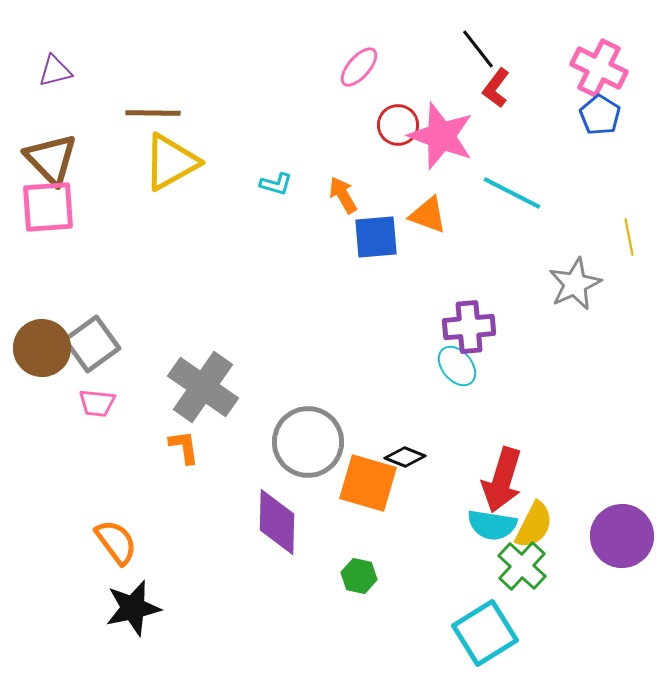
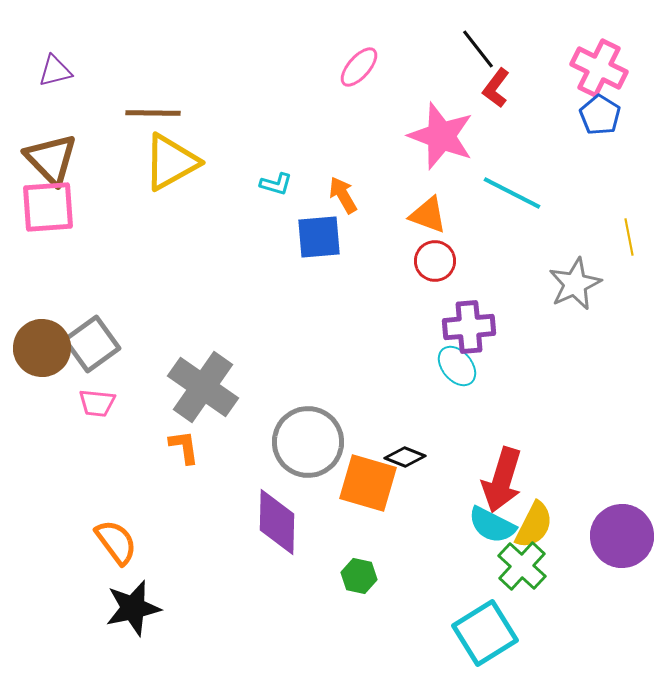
red circle: moved 37 px right, 136 px down
blue square: moved 57 px left
cyan semicircle: rotated 18 degrees clockwise
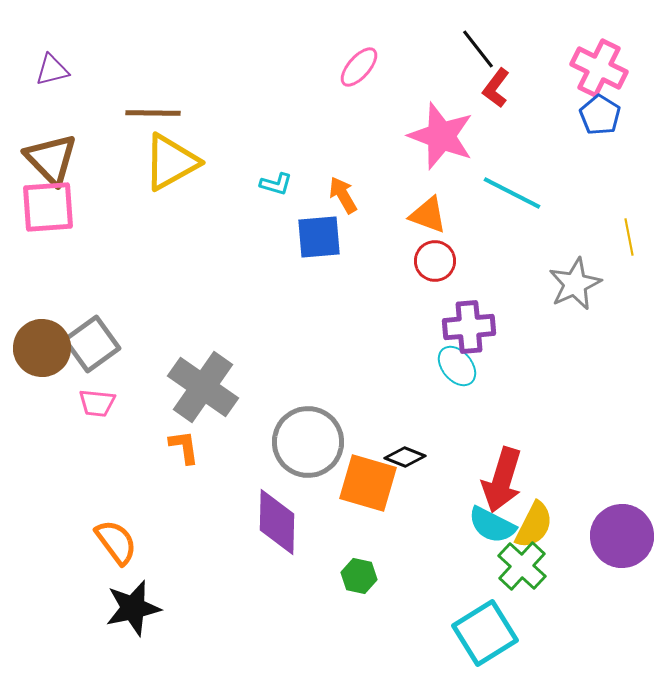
purple triangle: moved 3 px left, 1 px up
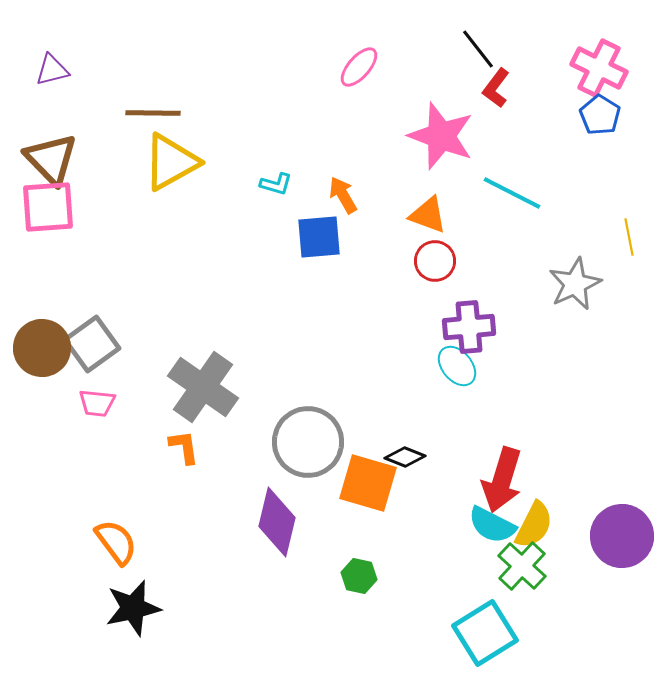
purple diamond: rotated 12 degrees clockwise
